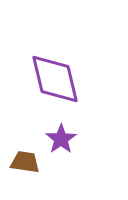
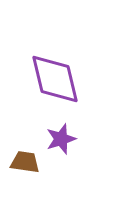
purple star: rotated 16 degrees clockwise
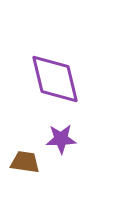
purple star: rotated 16 degrees clockwise
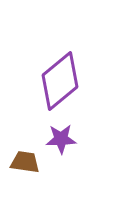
purple diamond: moved 5 px right, 2 px down; rotated 64 degrees clockwise
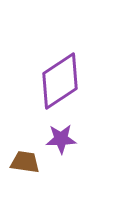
purple diamond: rotated 6 degrees clockwise
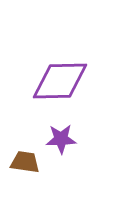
purple diamond: rotated 32 degrees clockwise
